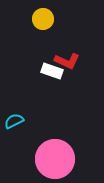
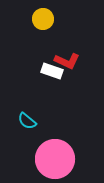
cyan semicircle: moved 13 px right; rotated 114 degrees counterclockwise
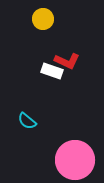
pink circle: moved 20 px right, 1 px down
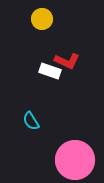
yellow circle: moved 1 px left
white rectangle: moved 2 px left
cyan semicircle: moved 4 px right; rotated 18 degrees clockwise
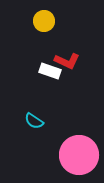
yellow circle: moved 2 px right, 2 px down
cyan semicircle: moved 3 px right; rotated 24 degrees counterclockwise
pink circle: moved 4 px right, 5 px up
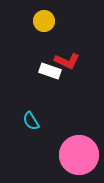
cyan semicircle: moved 3 px left; rotated 24 degrees clockwise
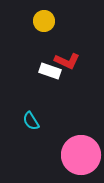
pink circle: moved 2 px right
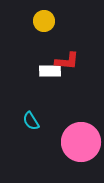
red L-shape: rotated 20 degrees counterclockwise
white rectangle: rotated 20 degrees counterclockwise
pink circle: moved 13 px up
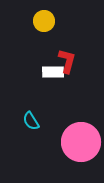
red L-shape: rotated 80 degrees counterclockwise
white rectangle: moved 3 px right, 1 px down
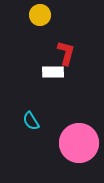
yellow circle: moved 4 px left, 6 px up
red L-shape: moved 1 px left, 8 px up
pink circle: moved 2 px left, 1 px down
